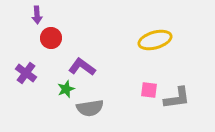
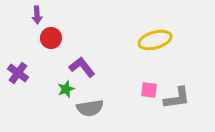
purple L-shape: rotated 16 degrees clockwise
purple cross: moved 8 px left
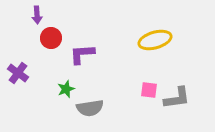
purple L-shape: moved 13 px up; rotated 56 degrees counterclockwise
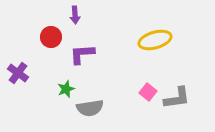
purple arrow: moved 38 px right
red circle: moved 1 px up
pink square: moved 1 px left, 2 px down; rotated 30 degrees clockwise
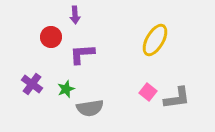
yellow ellipse: rotated 44 degrees counterclockwise
purple cross: moved 14 px right, 11 px down
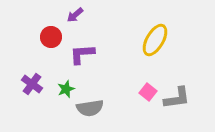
purple arrow: rotated 54 degrees clockwise
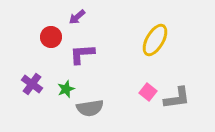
purple arrow: moved 2 px right, 2 px down
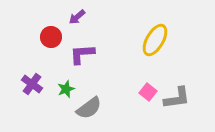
gray semicircle: moved 1 px left; rotated 28 degrees counterclockwise
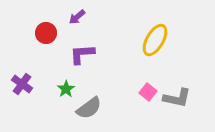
red circle: moved 5 px left, 4 px up
purple cross: moved 10 px left
green star: rotated 12 degrees counterclockwise
gray L-shape: rotated 20 degrees clockwise
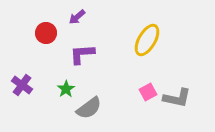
yellow ellipse: moved 8 px left
purple cross: moved 1 px down
pink square: rotated 24 degrees clockwise
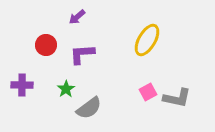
red circle: moved 12 px down
purple cross: rotated 35 degrees counterclockwise
